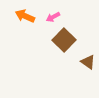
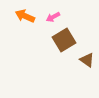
brown square: rotated 15 degrees clockwise
brown triangle: moved 1 px left, 2 px up
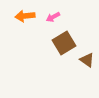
orange arrow: rotated 30 degrees counterclockwise
brown square: moved 3 px down
